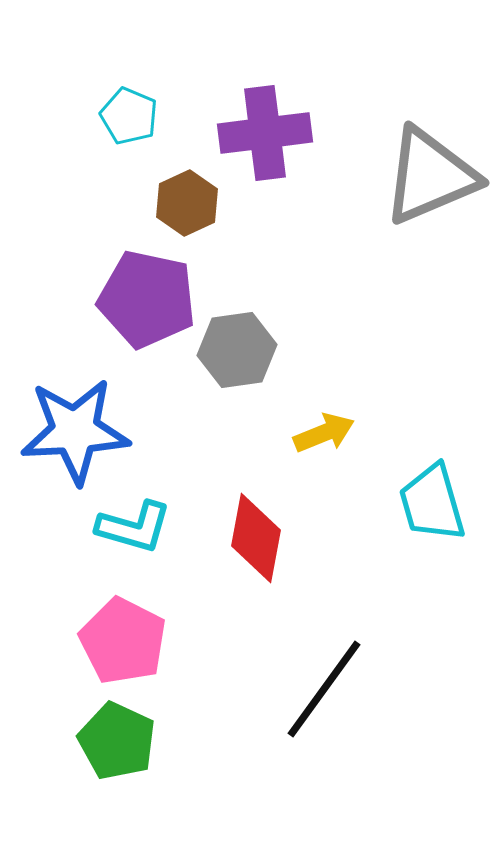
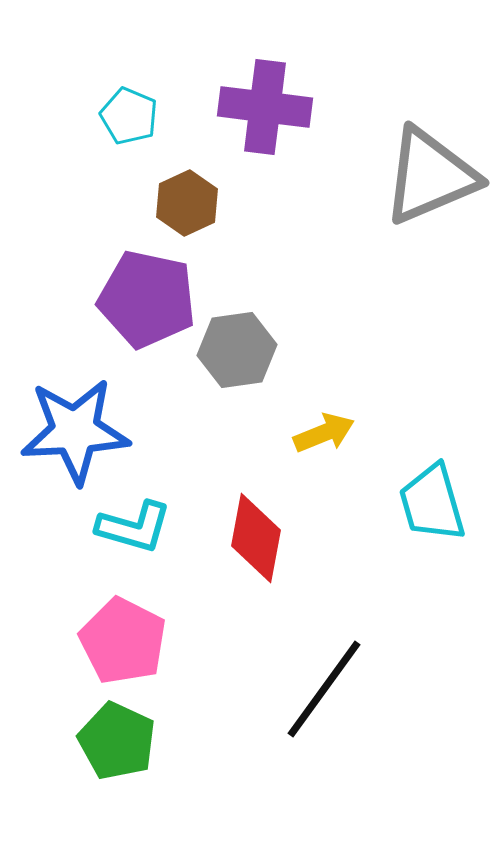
purple cross: moved 26 px up; rotated 14 degrees clockwise
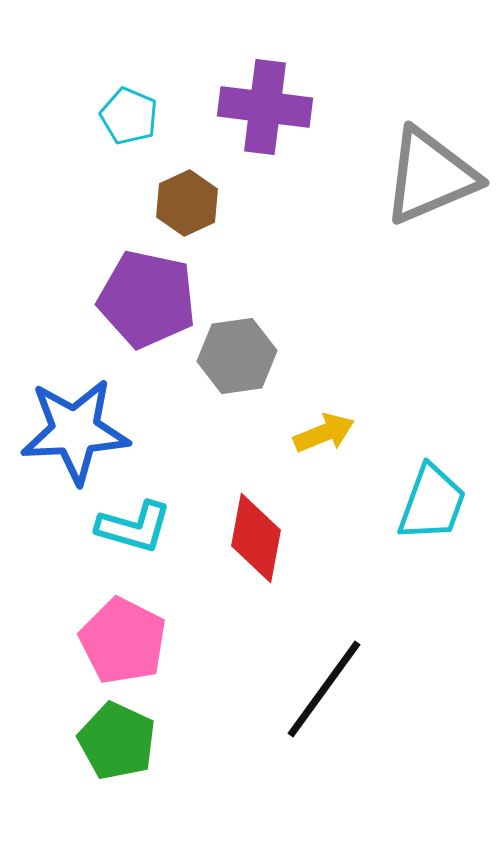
gray hexagon: moved 6 px down
cyan trapezoid: rotated 144 degrees counterclockwise
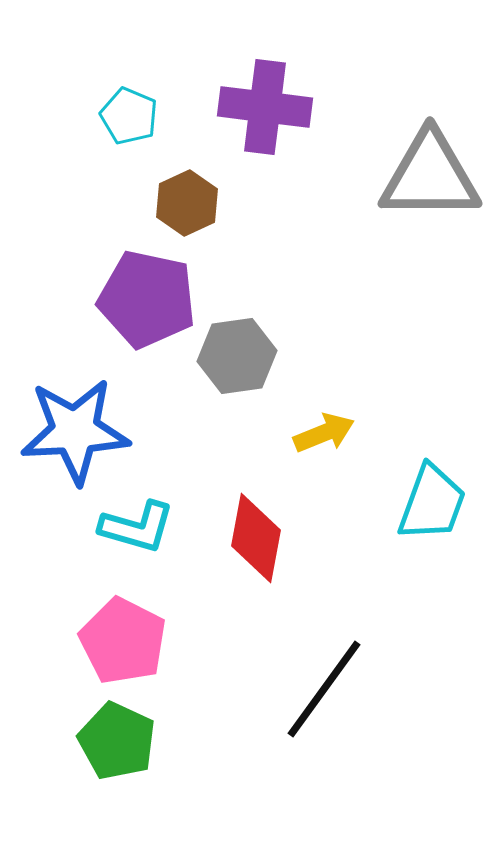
gray triangle: rotated 23 degrees clockwise
cyan L-shape: moved 3 px right
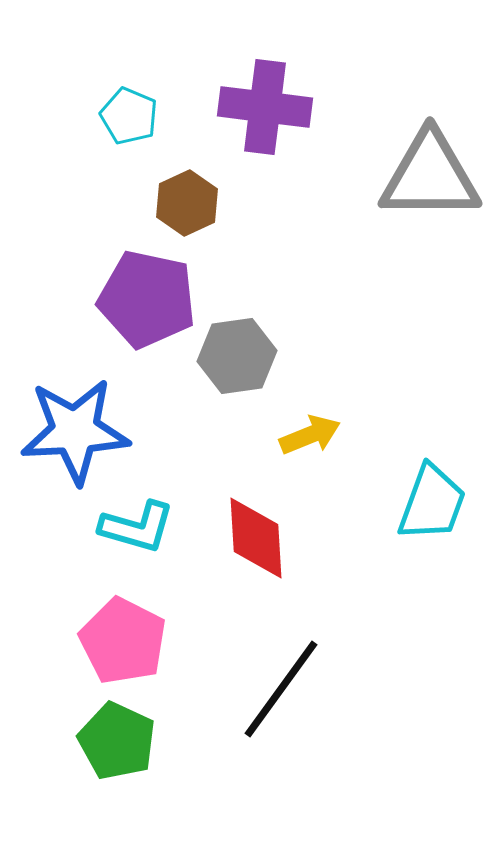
yellow arrow: moved 14 px left, 2 px down
red diamond: rotated 14 degrees counterclockwise
black line: moved 43 px left
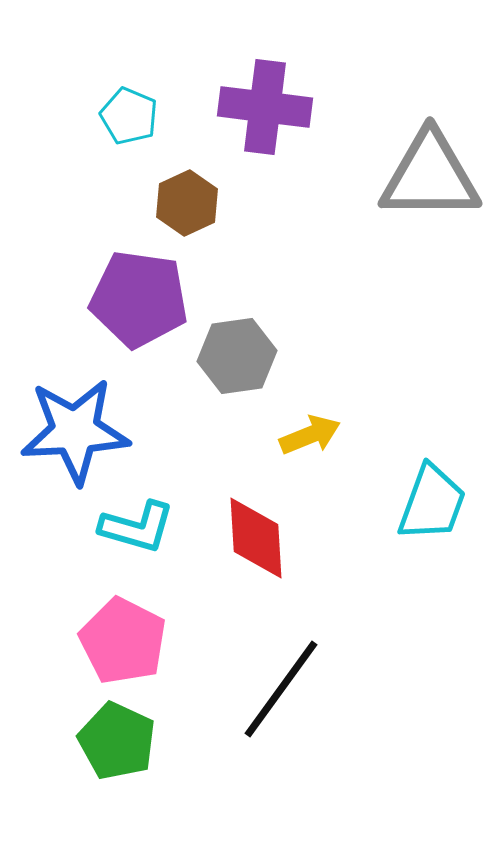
purple pentagon: moved 8 px left; rotated 4 degrees counterclockwise
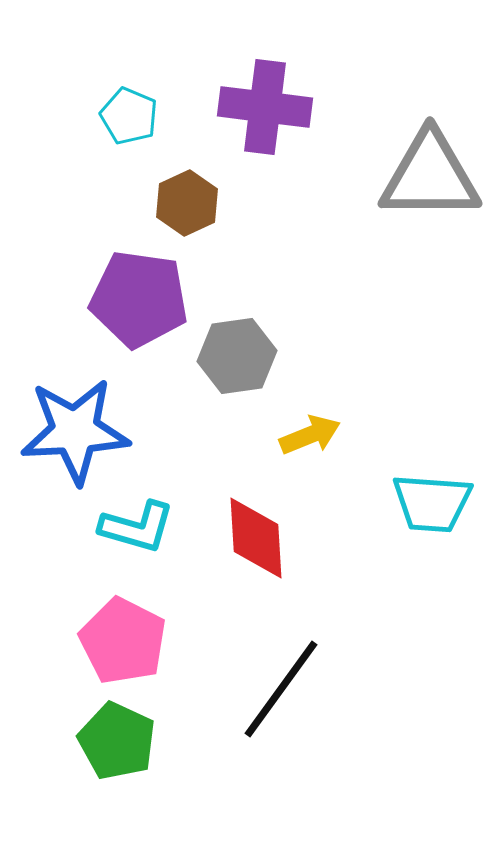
cyan trapezoid: rotated 74 degrees clockwise
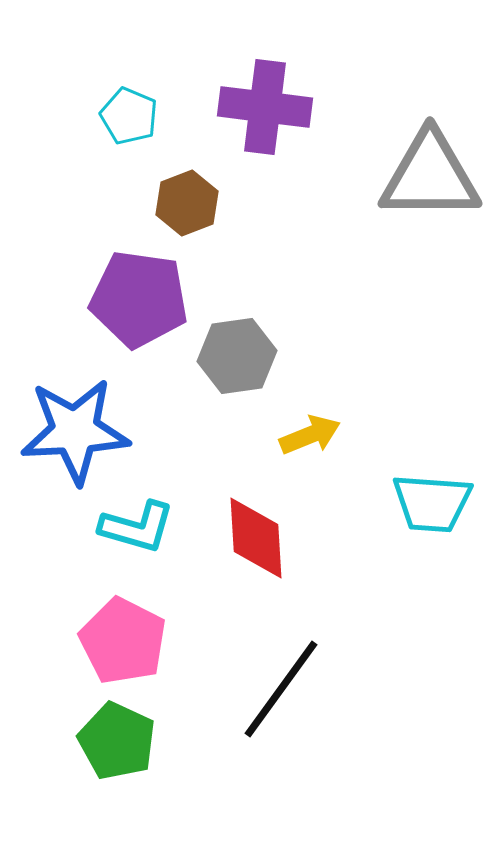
brown hexagon: rotated 4 degrees clockwise
